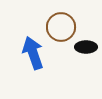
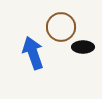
black ellipse: moved 3 px left
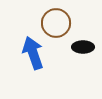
brown circle: moved 5 px left, 4 px up
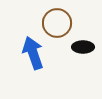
brown circle: moved 1 px right
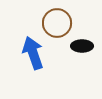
black ellipse: moved 1 px left, 1 px up
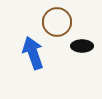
brown circle: moved 1 px up
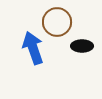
blue arrow: moved 5 px up
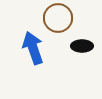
brown circle: moved 1 px right, 4 px up
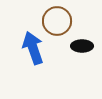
brown circle: moved 1 px left, 3 px down
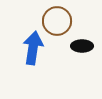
blue arrow: rotated 28 degrees clockwise
